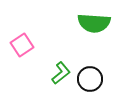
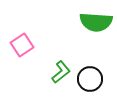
green semicircle: moved 2 px right, 1 px up
green L-shape: moved 1 px up
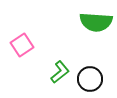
green L-shape: moved 1 px left
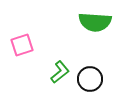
green semicircle: moved 1 px left
pink square: rotated 15 degrees clockwise
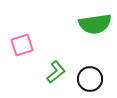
green semicircle: moved 2 px down; rotated 12 degrees counterclockwise
green L-shape: moved 4 px left
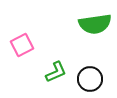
pink square: rotated 10 degrees counterclockwise
green L-shape: rotated 15 degrees clockwise
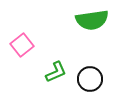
green semicircle: moved 3 px left, 4 px up
pink square: rotated 10 degrees counterclockwise
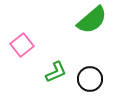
green semicircle: rotated 32 degrees counterclockwise
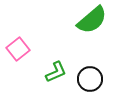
pink square: moved 4 px left, 4 px down
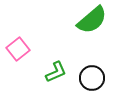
black circle: moved 2 px right, 1 px up
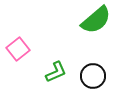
green semicircle: moved 4 px right
black circle: moved 1 px right, 2 px up
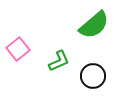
green semicircle: moved 2 px left, 5 px down
green L-shape: moved 3 px right, 11 px up
